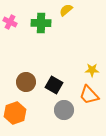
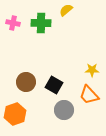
pink cross: moved 3 px right, 1 px down; rotated 16 degrees counterclockwise
orange hexagon: moved 1 px down
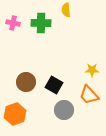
yellow semicircle: rotated 56 degrees counterclockwise
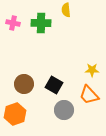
brown circle: moved 2 px left, 2 px down
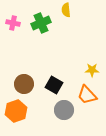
green cross: rotated 24 degrees counterclockwise
orange trapezoid: moved 2 px left
orange hexagon: moved 1 px right, 3 px up
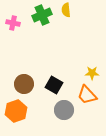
green cross: moved 1 px right, 8 px up
yellow star: moved 3 px down
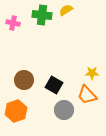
yellow semicircle: rotated 64 degrees clockwise
green cross: rotated 30 degrees clockwise
brown circle: moved 4 px up
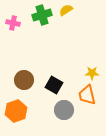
green cross: rotated 24 degrees counterclockwise
orange trapezoid: rotated 30 degrees clockwise
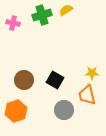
black square: moved 1 px right, 5 px up
